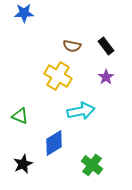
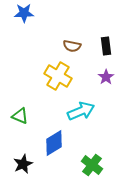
black rectangle: rotated 30 degrees clockwise
cyan arrow: rotated 12 degrees counterclockwise
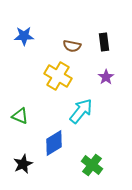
blue star: moved 23 px down
black rectangle: moved 2 px left, 4 px up
cyan arrow: rotated 28 degrees counterclockwise
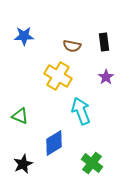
cyan arrow: rotated 60 degrees counterclockwise
green cross: moved 2 px up
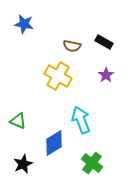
blue star: moved 12 px up; rotated 12 degrees clockwise
black rectangle: rotated 54 degrees counterclockwise
purple star: moved 2 px up
cyan arrow: moved 9 px down
green triangle: moved 2 px left, 5 px down
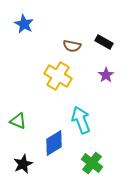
blue star: rotated 18 degrees clockwise
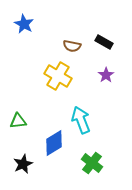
green triangle: rotated 30 degrees counterclockwise
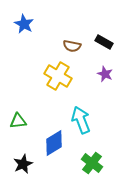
purple star: moved 1 px left, 1 px up; rotated 14 degrees counterclockwise
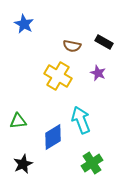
purple star: moved 7 px left, 1 px up
blue diamond: moved 1 px left, 6 px up
green cross: rotated 20 degrees clockwise
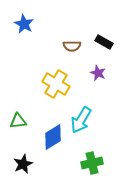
brown semicircle: rotated 12 degrees counterclockwise
yellow cross: moved 2 px left, 8 px down
cyan arrow: rotated 128 degrees counterclockwise
green cross: rotated 20 degrees clockwise
